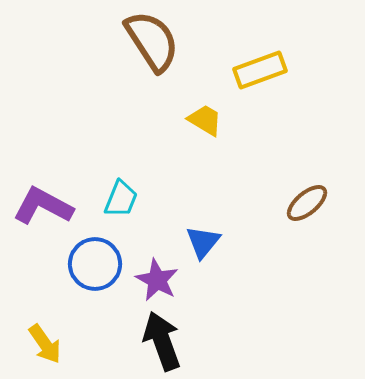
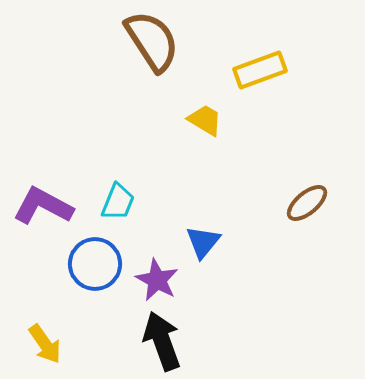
cyan trapezoid: moved 3 px left, 3 px down
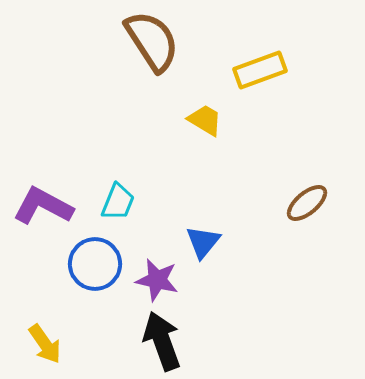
purple star: rotated 15 degrees counterclockwise
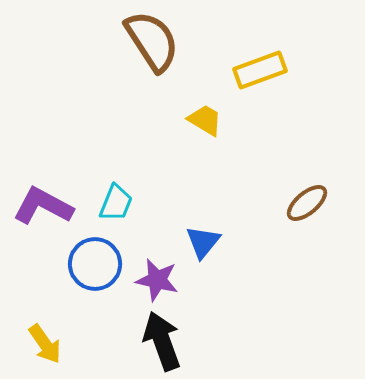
cyan trapezoid: moved 2 px left, 1 px down
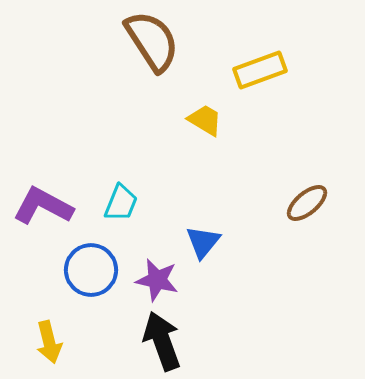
cyan trapezoid: moved 5 px right
blue circle: moved 4 px left, 6 px down
yellow arrow: moved 4 px right, 2 px up; rotated 21 degrees clockwise
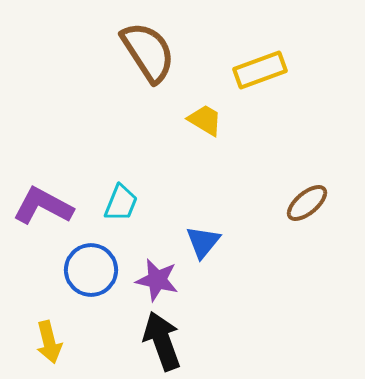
brown semicircle: moved 4 px left, 11 px down
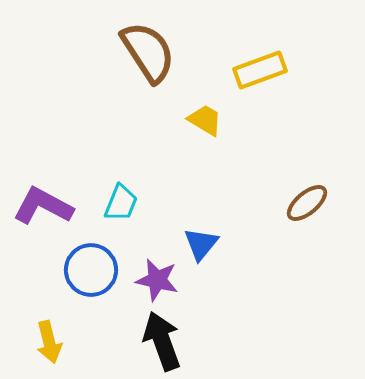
blue triangle: moved 2 px left, 2 px down
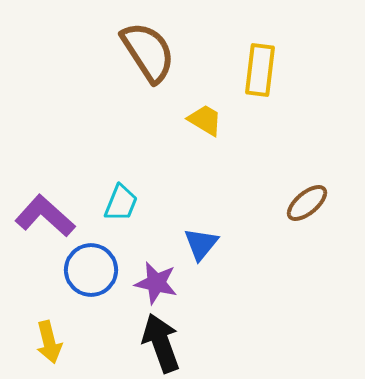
yellow rectangle: rotated 63 degrees counterclockwise
purple L-shape: moved 2 px right, 10 px down; rotated 14 degrees clockwise
purple star: moved 1 px left, 3 px down
black arrow: moved 1 px left, 2 px down
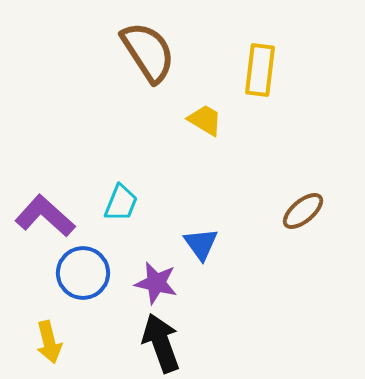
brown ellipse: moved 4 px left, 8 px down
blue triangle: rotated 15 degrees counterclockwise
blue circle: moved 8 px left, 3 px down
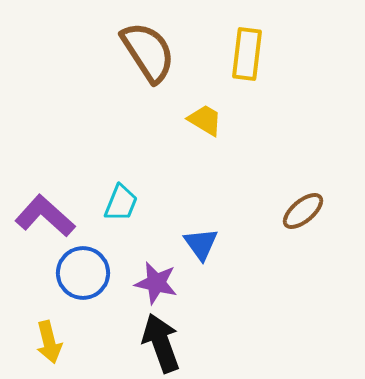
yellow rectangle: moved 13 px left, 16 px up
